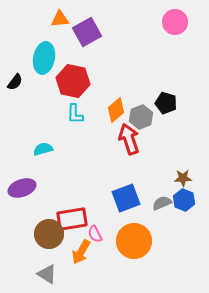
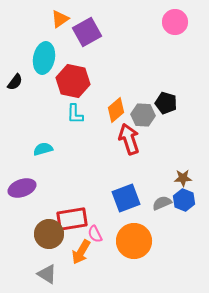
orange triangle: rotated 30 degrees counterclockwise
gray hexagon: moved 2 px right, 2 px up; rotated 25 degrees clockwise
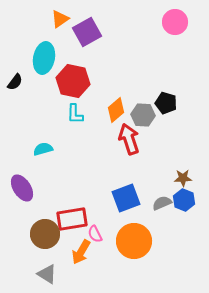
purple ellipse: rotated 76 degrees clockwise
brown circle: moved 4 px left
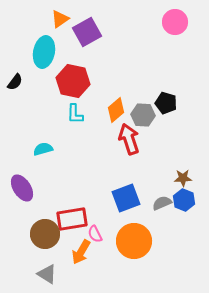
cyan ellipse: moved 6 px up
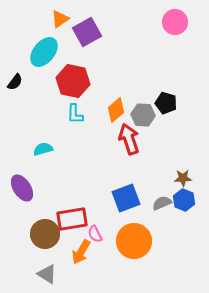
cyan ellipse: rotated 28 degrees clockwise
